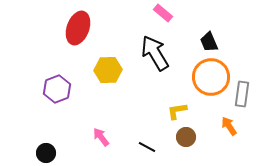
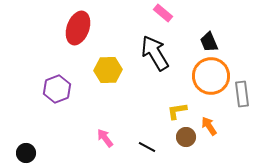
orange circle: moved 1 px up
gray rectangle: rotated 15 degrees counterclockwise
orange arrow: moved 20 px left
pink arrow: moved 4 px right, 1 px down
black circle: moved 20 px left
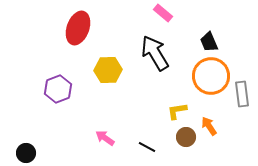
purple hexagon: moved 1 px right
pink arrow: rotated 18 degrees counterclockwise
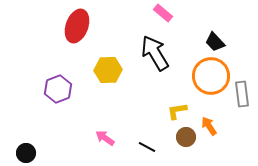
red ellipse: moved 1 px left, 2 px up
black trapezoid: moved 6 px right; rotated 20 degrees counterclockwise
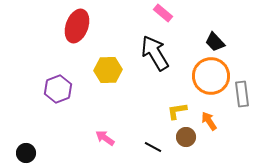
orange arrow: moved 5 px up
black line: moved 6 px right
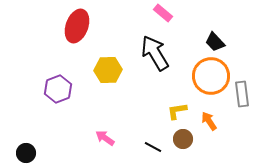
brown circle: moved 3 px left, 2 px down
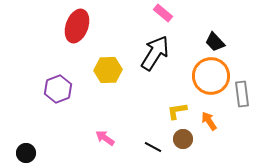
black arrow: rotated 63 degrees clockwise
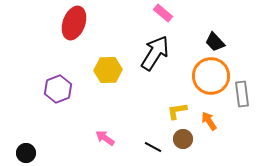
red ellipse: moved 3 px left, 3 px up
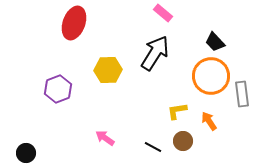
brown circle: moved 2 px down
